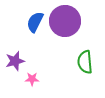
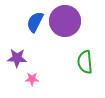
purple star: moved 2 px right, 3 px up; rotated 18 degrees clockwise
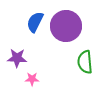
purple circle: moved 1 px right, 5 px down
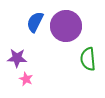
green semicircle: moved 3 px right, 3 px up
pink star: moved 6 px left; rotated 24 degrees clockwise
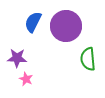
blue semicircle: moved 2 px left
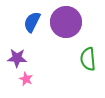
blue semicircle: moved 1 px left
purple circle: moved 4 px up
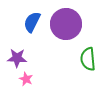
purple circle: moved 2 px down
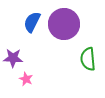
purple circle: moved 2 px left
purple star: moved 4 px left
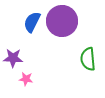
purple circle: moved 2 px left, 3 px up
pink star: rotated 16 degrees counterclockwise
